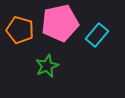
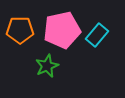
pink pentagon: moved 2 px right, 7 px down
orange pentagon: rotated 16 degrees counterclockwise
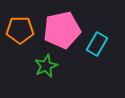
cyan rectangle: moved 9 px down; rotated 10 degrees counterclockwise
green star: moved 1 px left
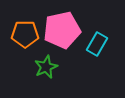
orange pentagon: moved 5 px right, 4 px down
green star: moved 1 px down
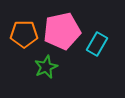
pink pentagon: moved 1 px down
orange pentagon: moved 1 px left
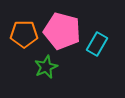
pink pentagon: rotated 27 degrees clockwise
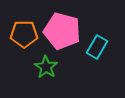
cyan rectangle: moved 3 px down
green star: rotated 15 degrees counterclockwise
